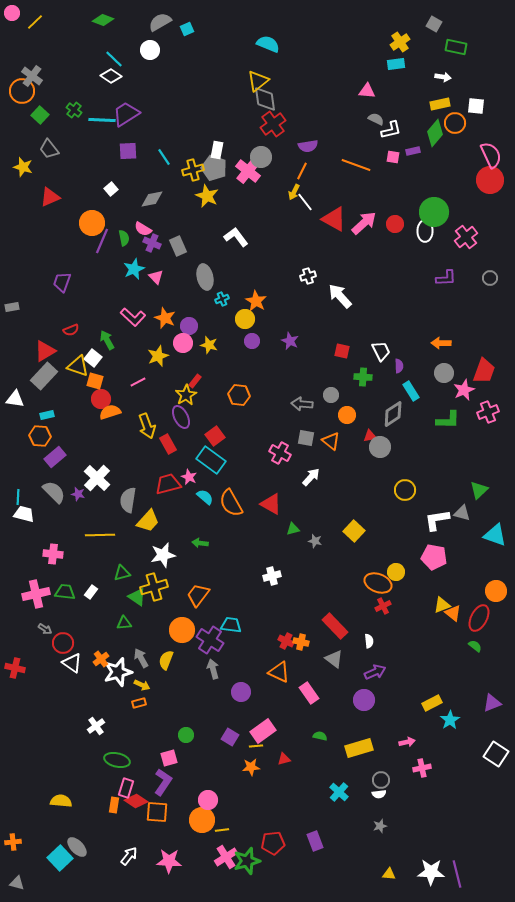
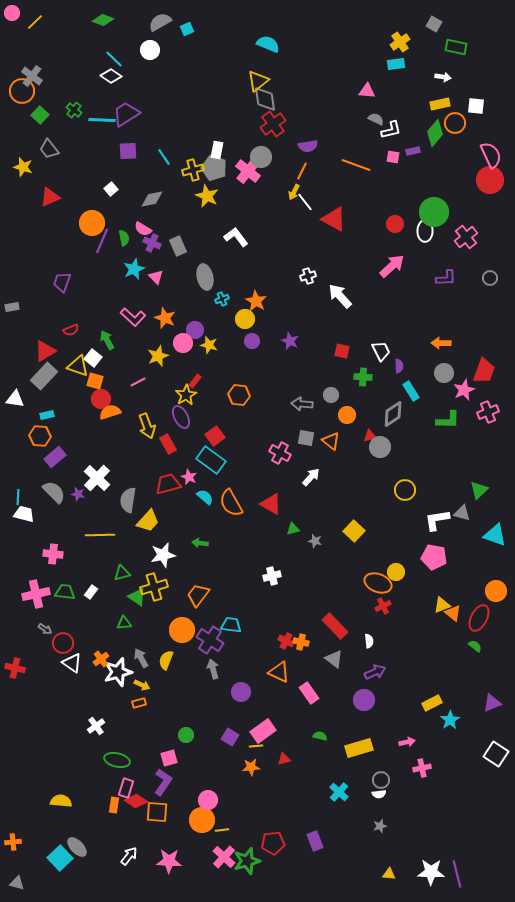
pink arrow at (364, 223): moved 28 px right, 43 px down
purple circle at (189, 326): moved 6 px right, 4 px down
pink cross at (226, 857): moved 2 px left; rotated 15 degrees counterclockwise
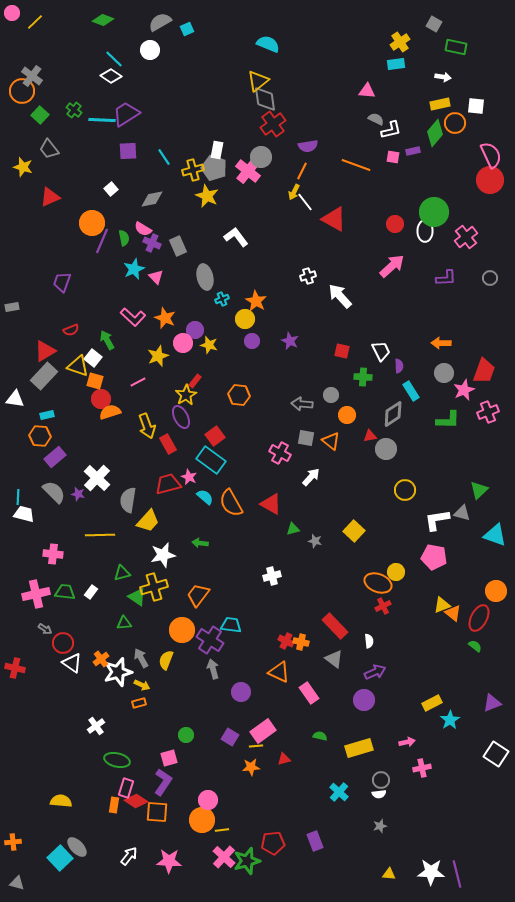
gray circle at (380, 447): moved 6 px right, 2 px down
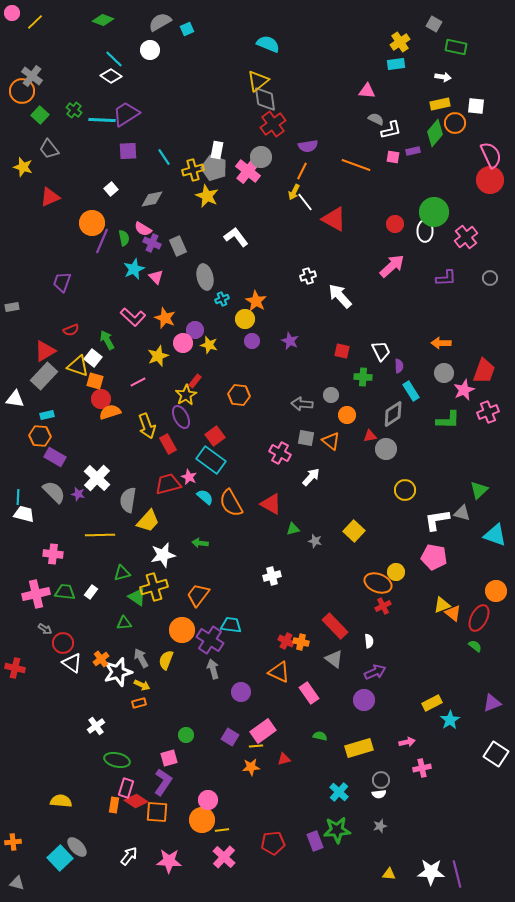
purple rectangle at (55, 457): rotated 70 degrees clockwise
green star at (247, 861): moved 90 px right, 31 px up; rotated 12 degrees clockwise
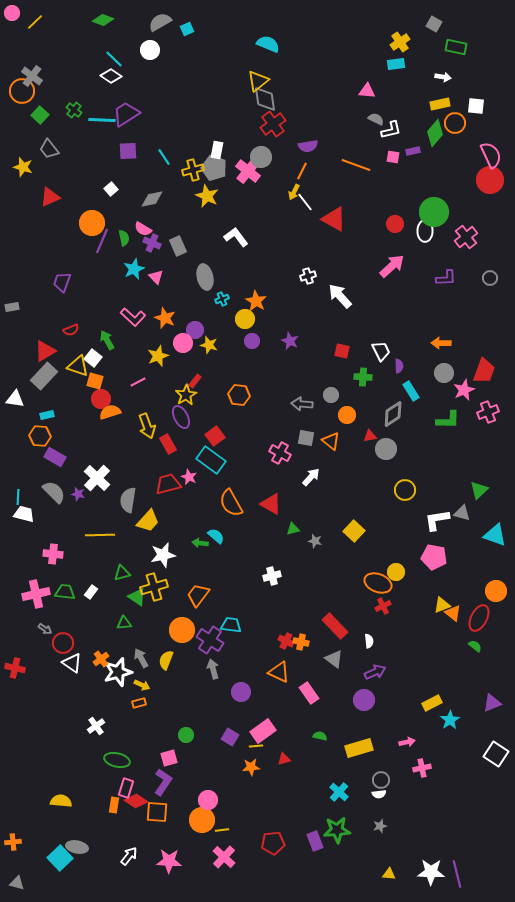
cyan semicircle at (205, 497): moved 11 px right, 39 px down
gray ellipse at (77, 847): rotated 35 degrees counterclockwise
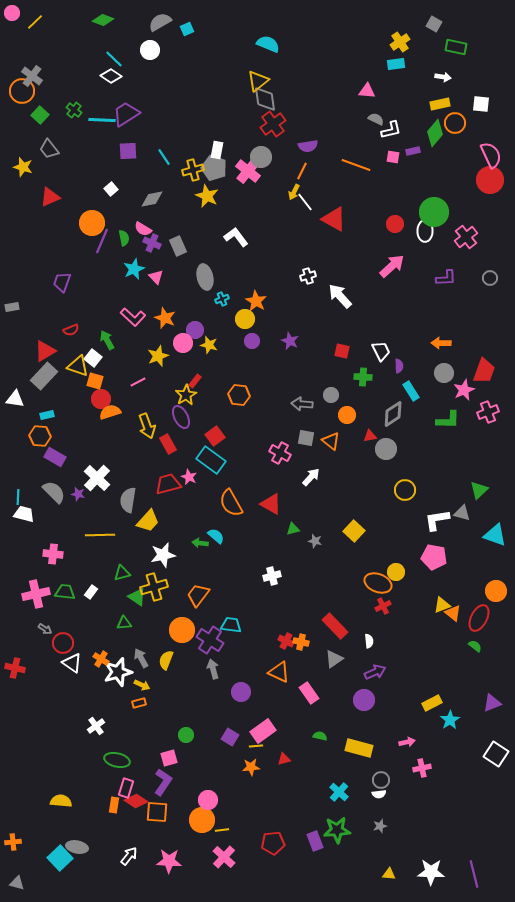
white square at (476, 106): moved 5 px right, 2 px up
orange cross at (101, 659): rotated 21 degrees counterclockwise
gray triangle at (334, 659): rotated 48 degrees clockwise
yellow rectangle at (359, 748): rotated 32 degrees clockwise
purple line at (457, 874): moved 17 px right
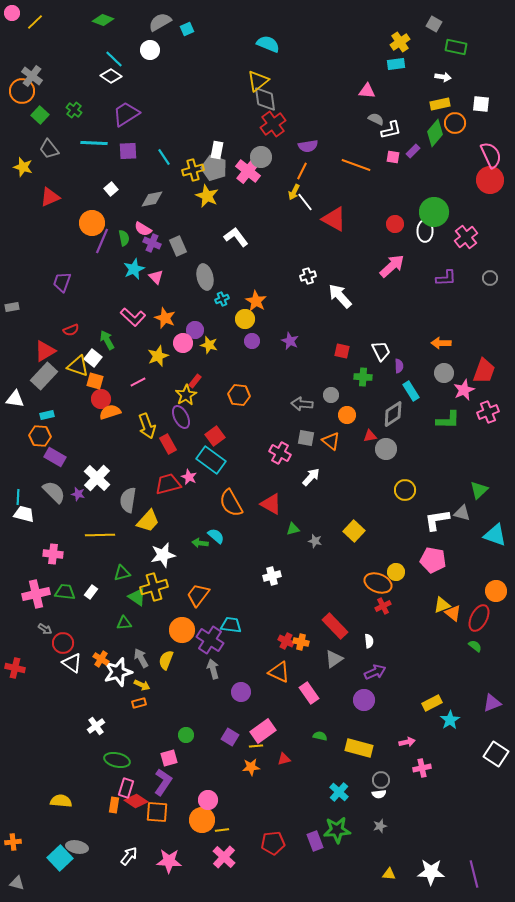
cyan line at (102, 120): moved 8 px left, 23 px down
purple rectangle at (413, 151): rotated 32 degrees counterclockwise
pink pentagon at (434, 557): moved 1 px left, 3 px down
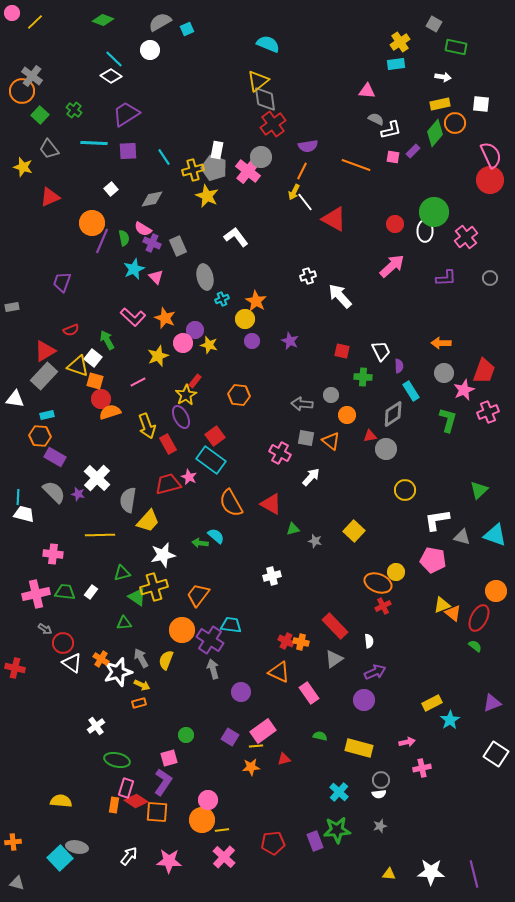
green L-shape at (448, 420): rotated 75 degrees counterclockwise
gray triangle at (462, 513): moved 24 px down
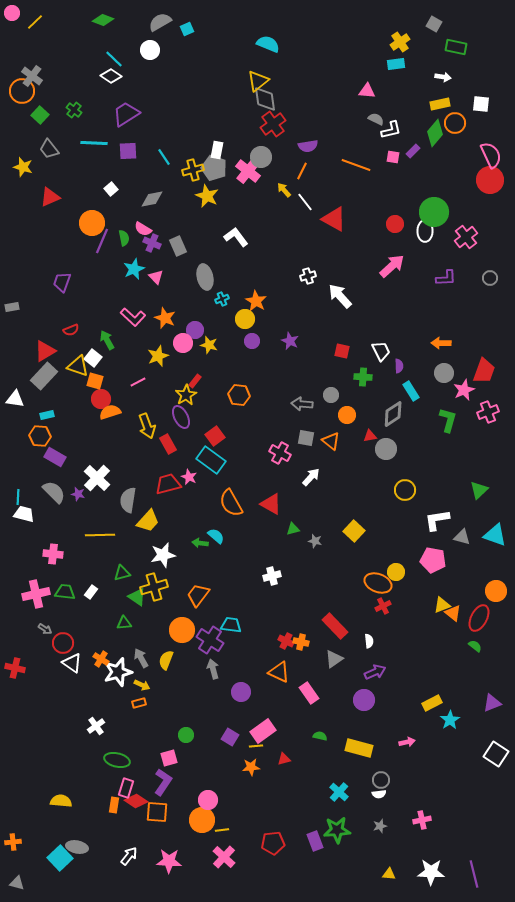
yellow arrow at (294, 192): moved 10 px left, 2 px up; rotated 112 degrees clockwise
pink cross at (422, 768): moved 52 px down
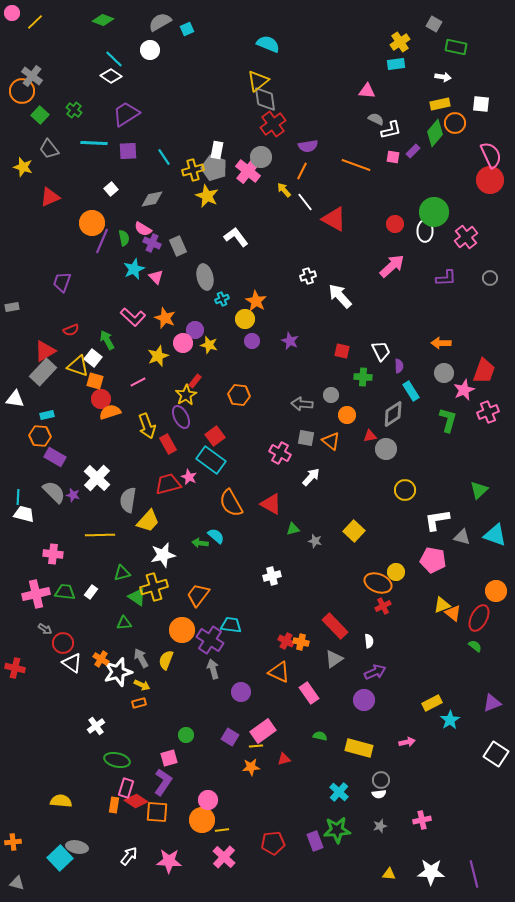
gray rectangle at (44, 376): moved 1 px left, 4 px up
purple star at (78, 494): moved 5 px left, 1 px down
